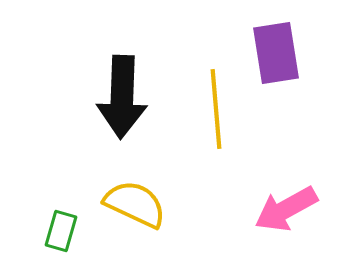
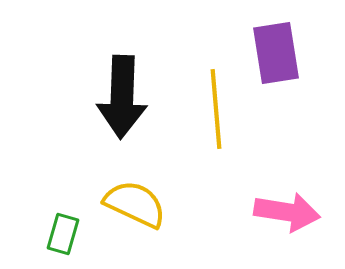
pink arrow: moved 1 px right, 3 px down; rotated 142 degrees counterclockwise
green rectangle: moved 2 px right, 3 px down
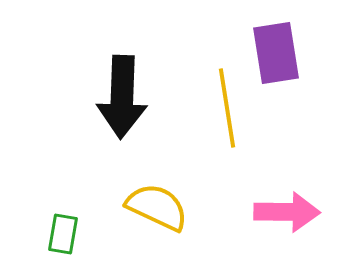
yellow line: moved 11 px right, 1 px up; rotated 4 degrees counterclockwise
yellow semicircle: moved 22 px right, 3 px down
pink arrow: rotated 8 degrees counterclockwise
green rectangle: rotated 6 degrees counterclockwise
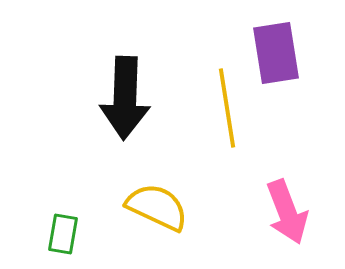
black arrow: moved 3 px right, 1 px down
pink arrow: rotated 68 degrees clockwise
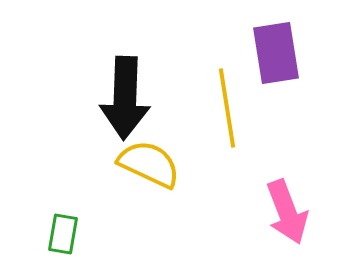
yellow semicircle: moved 8 px left, 43 px up
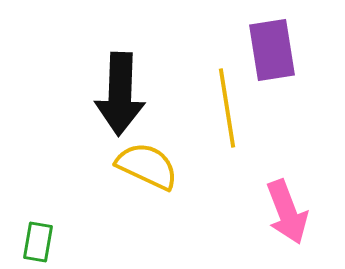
purple rectangle: moved 4 px left, 3 px up
black arrow: moved 5 px left, 4 px up
yellow semicircle: moved 2 px left, 2 px down
green rectangle: moved 25 px left, 8 px down
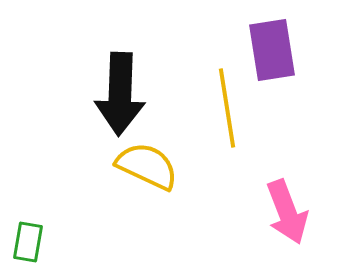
green rectangle: moved 10 px left
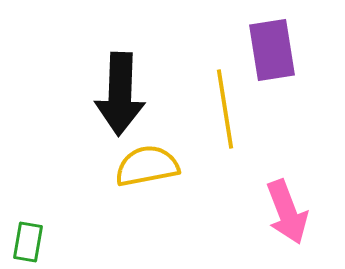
yellow line: moved 2 px left, 1 px down
yellow semicircle: rotated 36 degrees counterclockwise
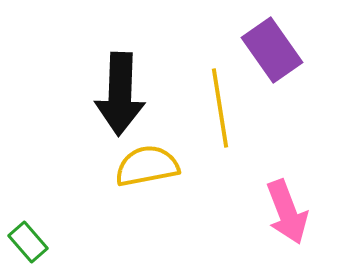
purple rectangle: rotated 26 degrees counterclockwise
yellow line: moved 5 px left, 1 px up
green rectangle: rotated 51 degrees counterclockwise
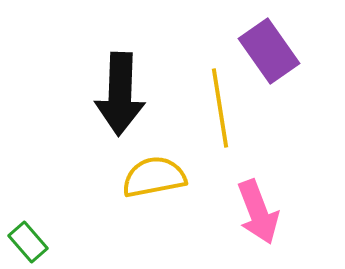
purple rectangle: moved 3 px left, 1 px down
yellow semicircle: moved 7 px right, 11 px down
pink arrow: moved 29 px left
